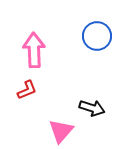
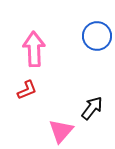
pink arrow: moved 1 px up
black arrow: rotated 70 degrees counterclockwise
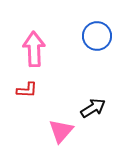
red L-shape: rotated 25 degrees clockwise
black arrow: moved 1 px right; rotated 20 degrees clockwise
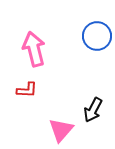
pink arrow: rotated 12 degrees counterclockwise
black arrow: moved 2 px down; rotated 150 degrees clockwise
pink triangle: moved 1 px up
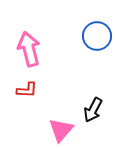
pink arrow: moved 5 px left
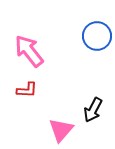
pink arrow: moved 2 px down; rotated 24 degrees counterclockwise
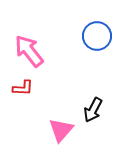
red L-shape: moved 4 px left, 2 px up
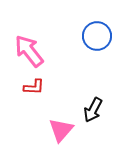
red L-shape: moved 11 px right, 1 px up
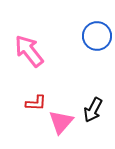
red L-shape: moved 2 px right, 16 px down
pink triangle: moved 8 px up
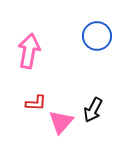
pink arrow: rotated 48 degrees clockwise
